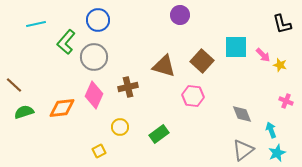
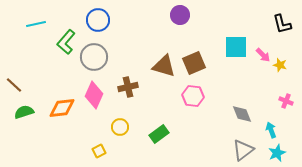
brown square: moved 8 px left, 2 px down; rotated 25 degrees clockwise
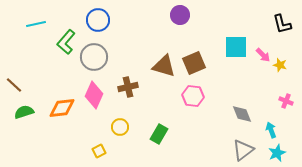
green rectangle: rotated 24 degrees counterclockwise
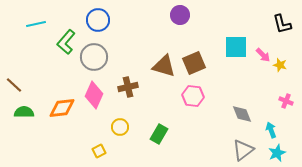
green semicircle: rotated 18 degrees clockwise
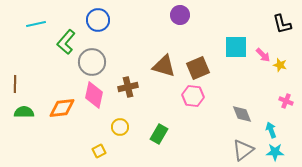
gray circle: moved 2 px left, 5 px down
brown square: moved 4 px right, 5 px down
brown line: moved 1 px right, 1 px up; rotated 48 degrees clockwise
pink diamond: rotated 12 degrees counterclockwise
cyan star: moved 2 px left, 1 px up; rotated 24 degrees clockwise
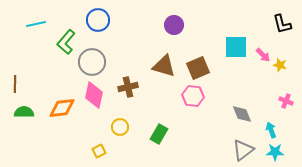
purple circle: moved 6 px left, 10 px down
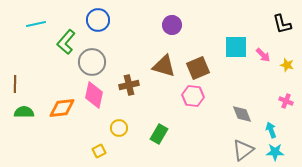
purple circle: moved 2 px left
yellow star: moved 7 px right
brown cross: moved 1 px right, 2 px up
yellow circle: moved 1 px left, 1 px down
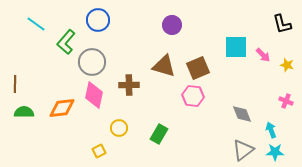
cyan line: rotated 48 degrees clockwise
brown cross: rotated 12 degrees clockwise
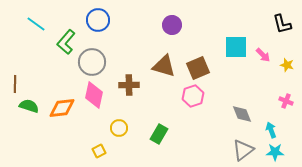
pink hexagon: rotated 25 degrees counterclockwise
green semicircle: moved 5 px right, 6 px up; rotated 18 degrees clockwise
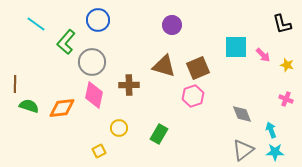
pink cross: moved 2 px up
